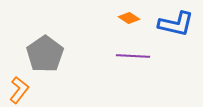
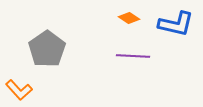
gray pentagon: moved 2 px right, 5 px up
orange L-shape: rotated 100 degrees clockwise
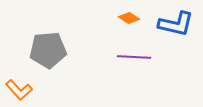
gray pentagon: moved 1 px right, 1 px down; rotated 30 degrees clockwise
purple line: moved 1 px right, 1 px down
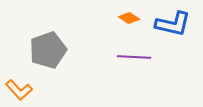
blue L-shape: moved 3 px left
gray pentagon: rotated 15 degrees counterclockwise
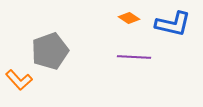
gray pentagon: moved 2 px right, 1 px down
orange L-shape: moved 10 px up
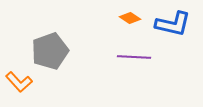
orange diamond: moved 1 px right
orange L-shape: moved 2 px down
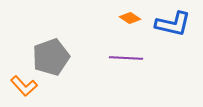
gray pentagon: moved 1 px right, 6 px down
purple line: moved 8 px left, 1 px down
orange L-shape: moved 5 px right, 4 px down
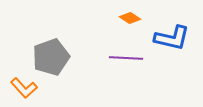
blue L-shape: moved 1 px left, 14 px down
orange L-shape: moved 2 px down
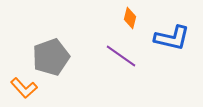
orange diamond: rotated 70 degrees clockwise
purple line: moved 5 px left, 2 px up; rotated 32 degrees clockwise
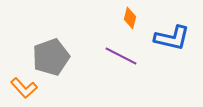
purple line: rotated 8 degrees counterclockwise
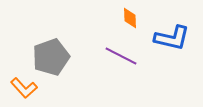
orange diamond: rotated 15 degrees counterclockwise
